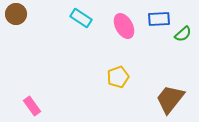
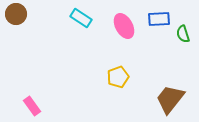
green semicircle: rotated 114 degrees clockwise
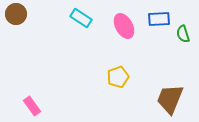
brown trapezoid: rotated 16 degrees counterclockwise
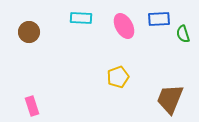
brown circle: moved 13 px right, 18 px down
cyan rectangle: rotated 30 degrees counterclockwise
pink rectangle: rotated 18 degrees clockwise
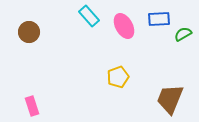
cyan rectangle: moved 8 px right, 2 px up; rotated 45 degrees clockwise
green semicircle: rotated 78 degrees clockwise
